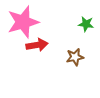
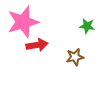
green star: moved 1 px right, 2 px down
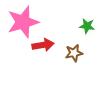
red arrow: moved 6 px right
brown star: moved 1 px left, 4 px up
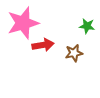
pink star: moved 1 px down
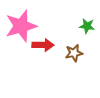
pink star: moved 2 px left, 3 px down
red arrow: rotated 10 degrees clockwise
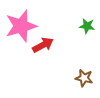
red arrow: rotated 30 degrees counterclockwise
brown star: moved 10 px right, 25 px down; rotated 24 degrees clockwise
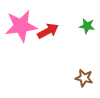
pink star: rotated 8 degrees clockwise
red arrow: moved 5 px right, 14 px up
